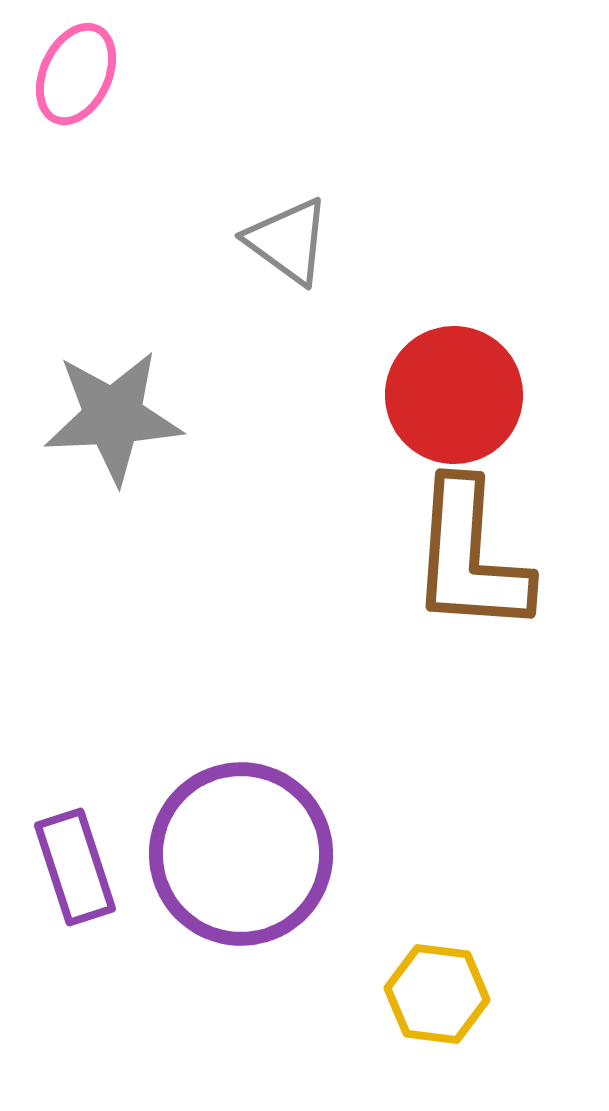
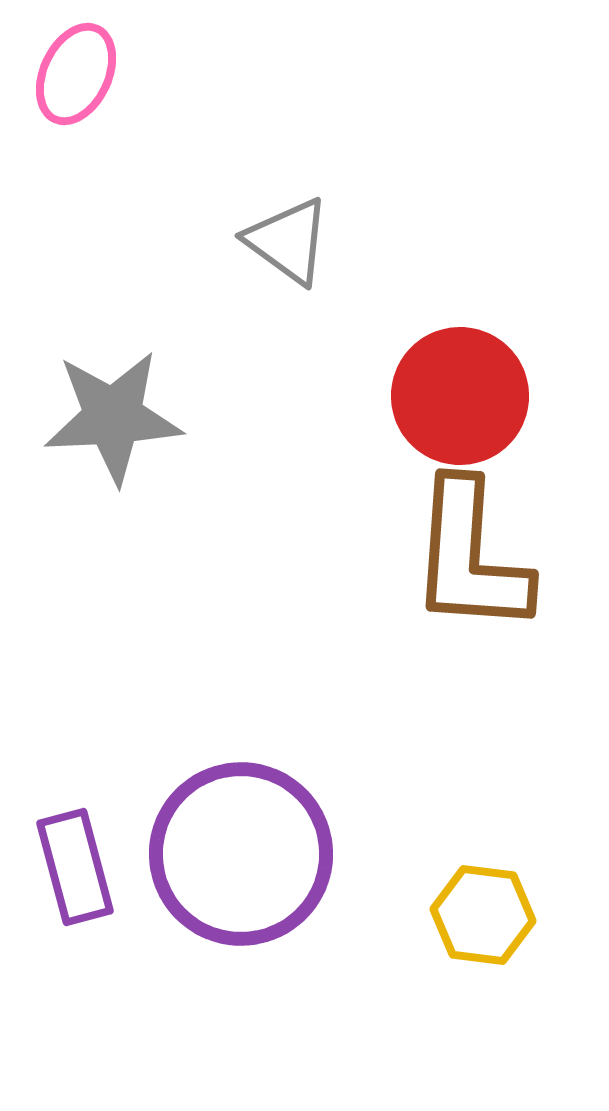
red circle: moved 6 px right, 1 px down
purple rectangle: rotated 3 degrees clockwise
yellow hexagon: moved 46 px right, 79 px up
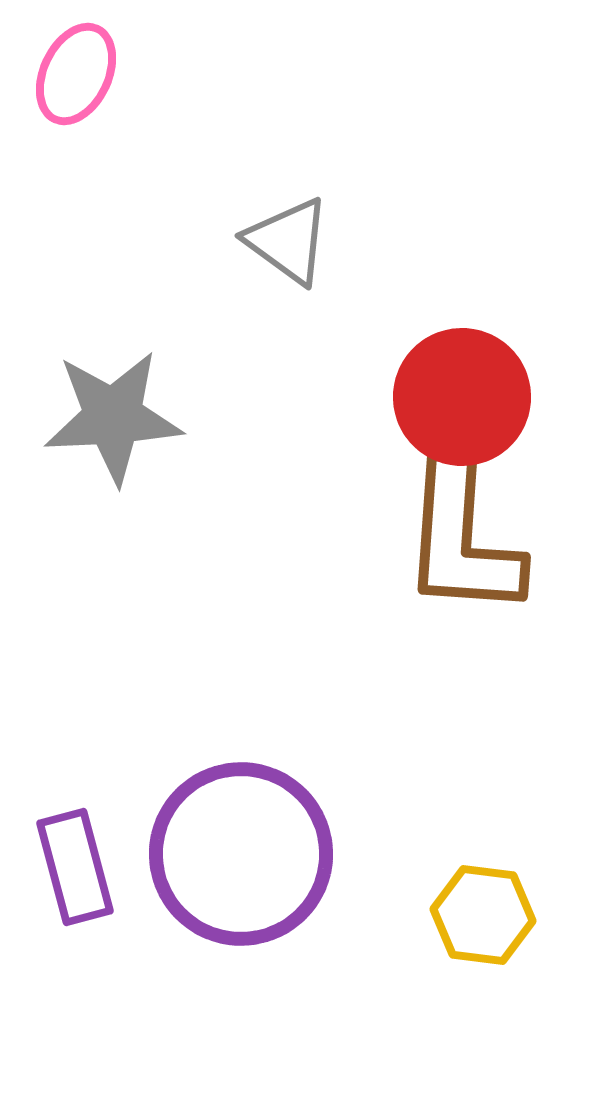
red circle: moved 2 px right, 1 px down
brown L-shape: moved 8 px left, 17 px up
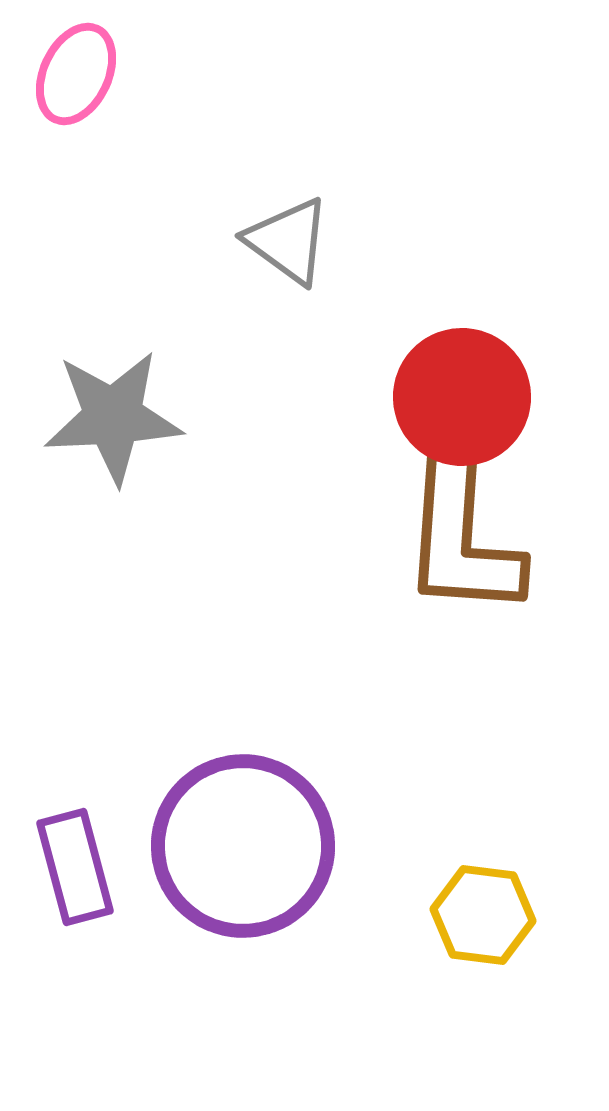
purple circle: moved 2 px right, 8 px up
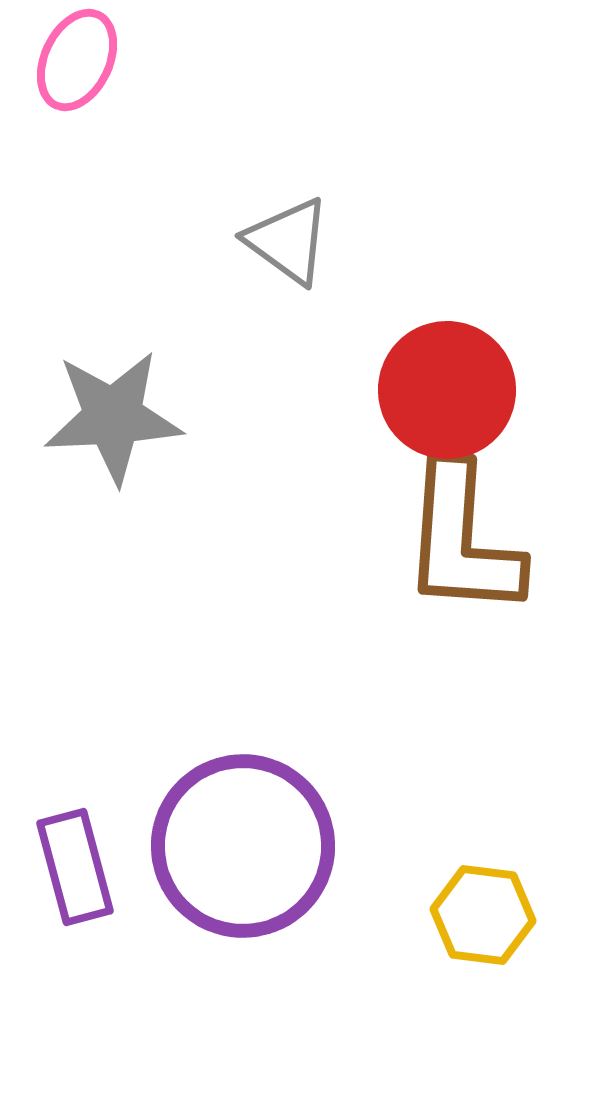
pink ellipse: moved 1 px right, 14 px up
red circle: moved 15 px left, 7 px up
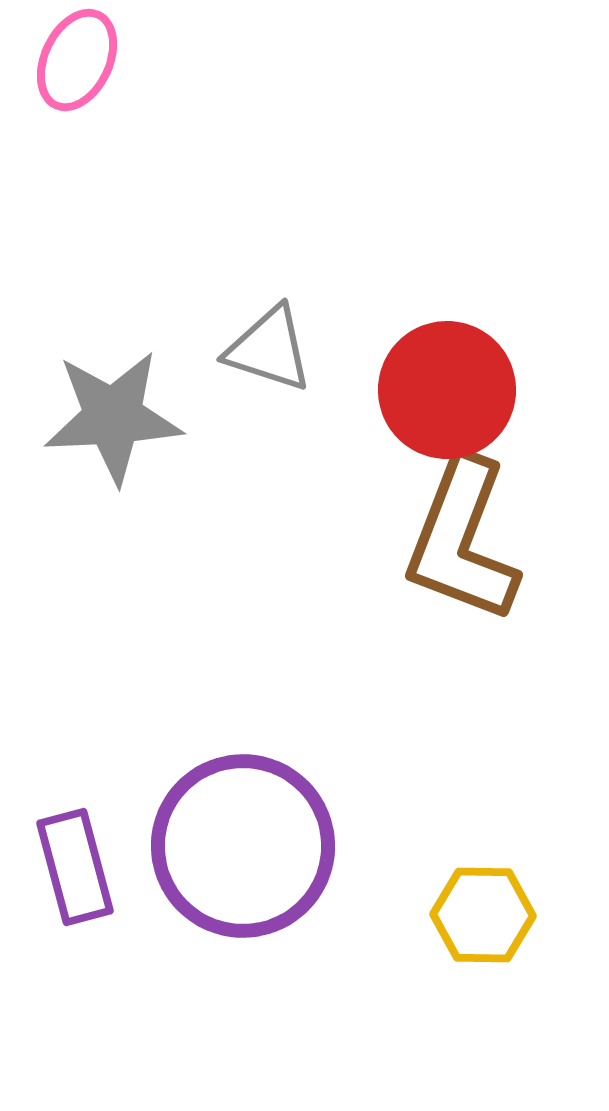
gray triangle: moved 19 px left, 108 px down; rotated 18 degrees counterclockwise
brown L-shape: rotated 17 degrees clockwise
yellow hexagon: rotated 6 degrees counterclockwise
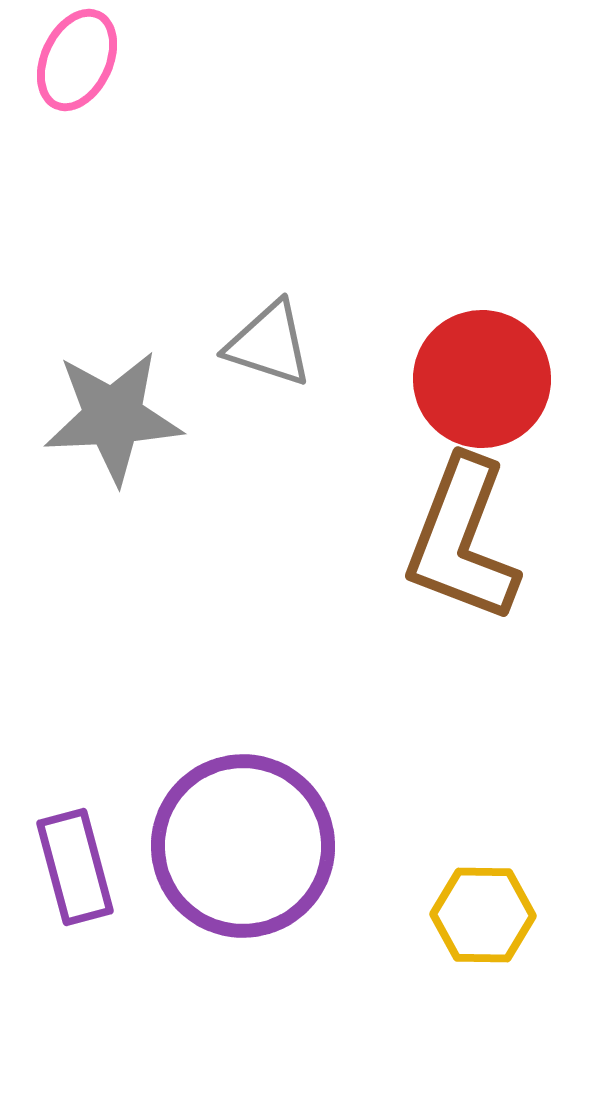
gray triangle: moved 5 px up
red circle: moved 35 px right, 11 px up
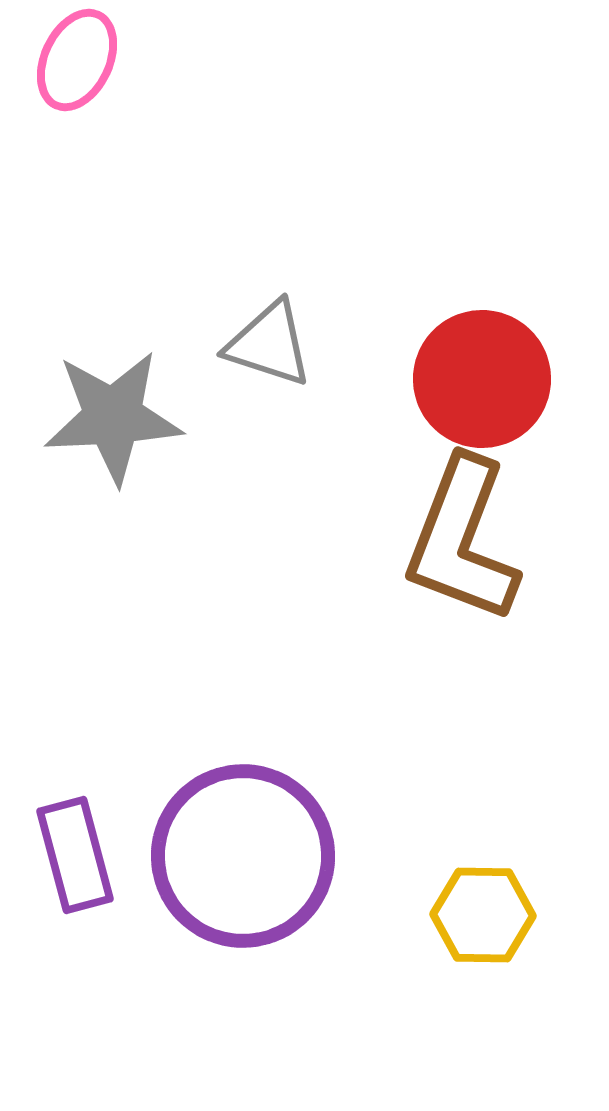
purple circle: moved 10 px down
purple rectangle: moved 12 px up
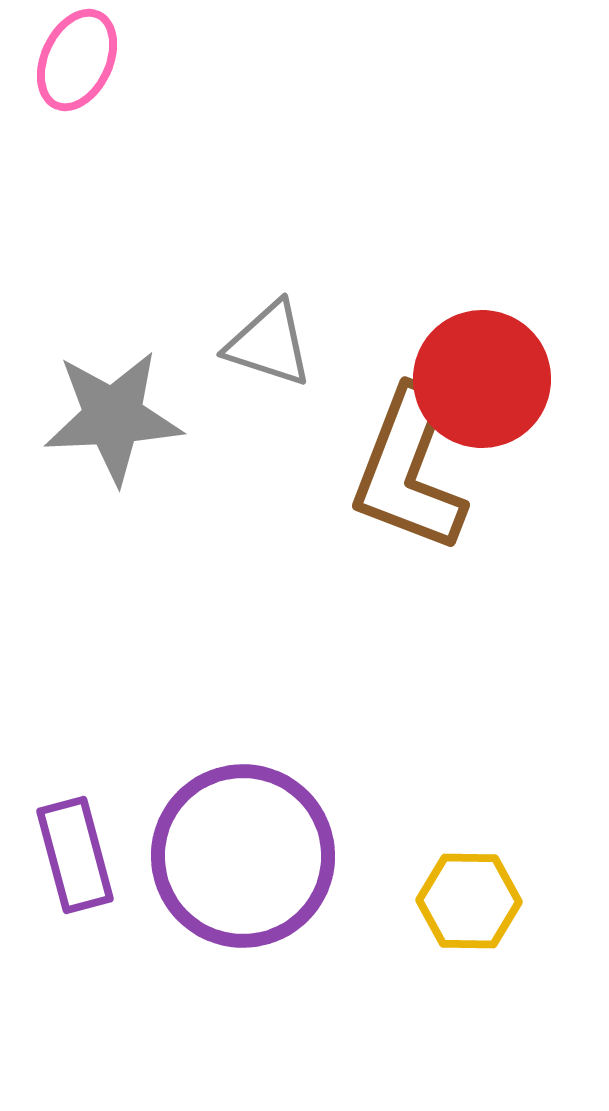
brown L-shape: moved 53 px left, 70 px up
yellow hexagon: moved 14 px left, 14 px up
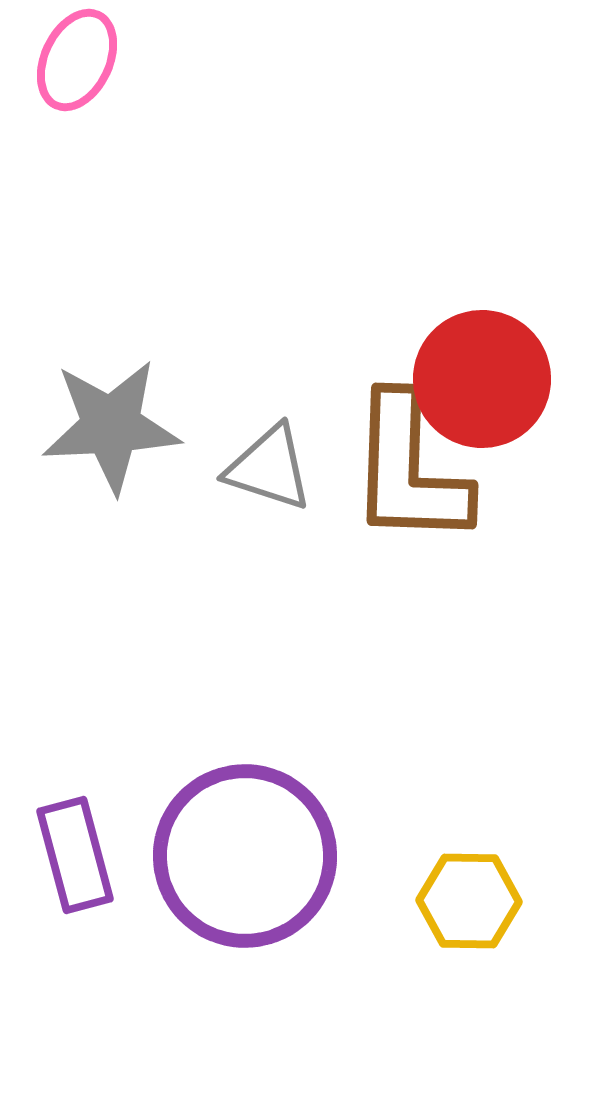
gray triangle: moved 124 px down
gray star: moved 2 px left, 9 px down
brown L-shape: rotated 19 degrees counterclockwise
purple circle: moved 2 px right
